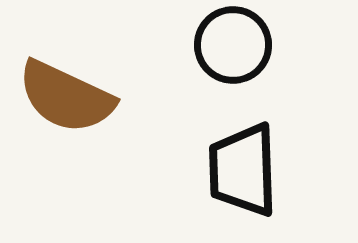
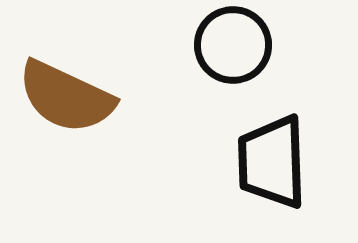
black trapezoid: moved 29 px right, 8 px up
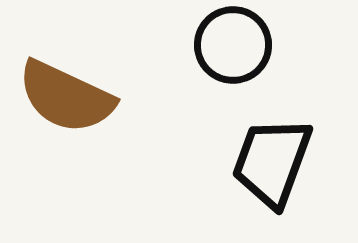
black trapezoid: rotated 22 degrees clockwise
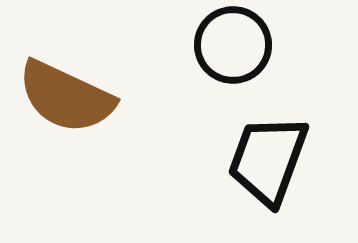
black trapezoid: moved 4 px left, 2 px up
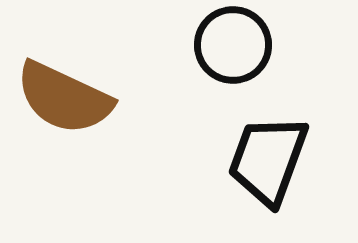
brown semicircle: moved 2 px left, 1 px down
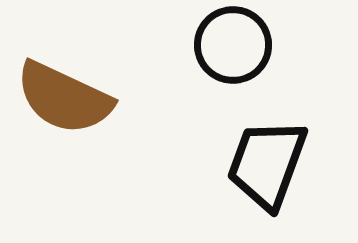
black trapezoid: moved 1 px left, 4 px down
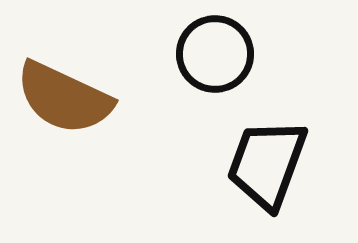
black circle: moved 18 px left, 9 px down
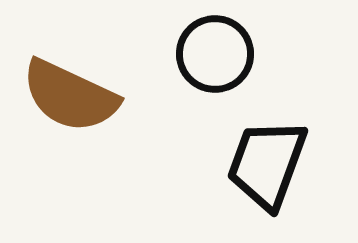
brown semicircle: moved 6 px right, 2 px up
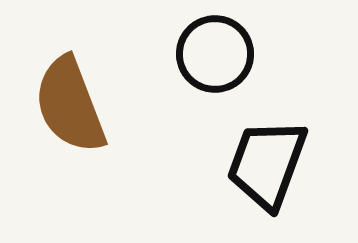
brown semicircle: moved 9 px down; rotated 44 degrees clockwise
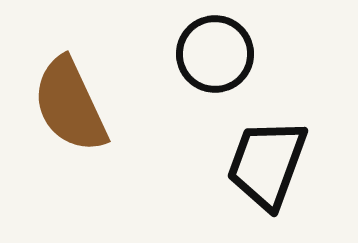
brown semicircle: rotated 4 degrees counterclockwise
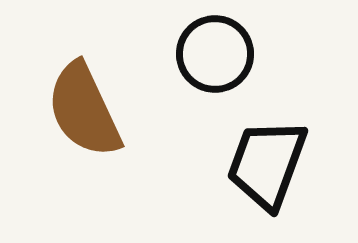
brown semicircle: moved 14 px right, 5 px down
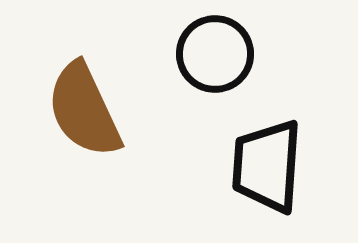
black trapezoid: moved 2 px down; rotated 16 degrees counterclockwise
